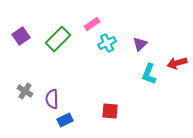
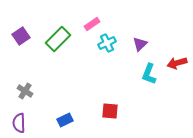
purple semicircle: moved 33 px left, 24 px down
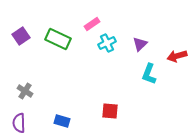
green rectangle: rotated 70 degrees clockwise
red arrow: moved 7 px up
blue rectangle: moved 3 px left, 1 px down; rotated 42 degrees clockwise
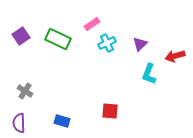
red arrow: moved 2 px left
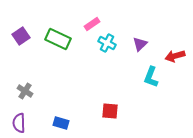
cyan cross: rotated 36 degrees counterclockwise
cyan L-shape: moved 2 px right, 3 px down
blue rectangle: moved 1 px left, 2 px down
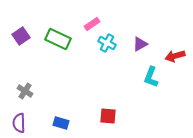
purple triangle: rotated 14 degrees clockwise
red square: moved 2 px left, 5 px down
